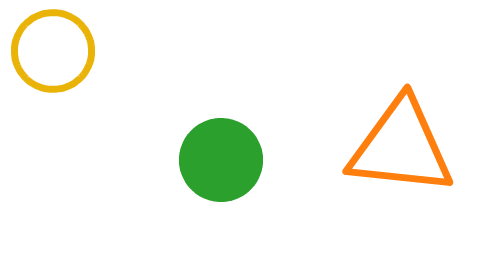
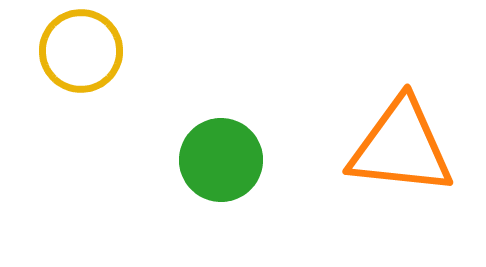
yellow circle: moved 28 px right
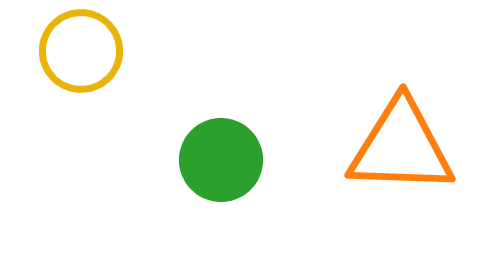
orange triangle: rotated 4 degrees counterclockwise
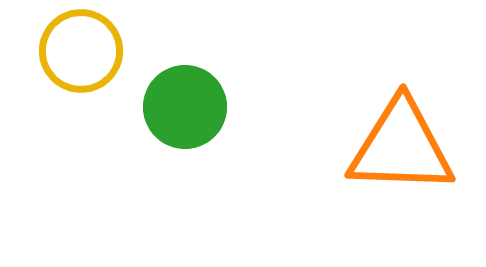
green circle: moved 36 px left, 53 px up
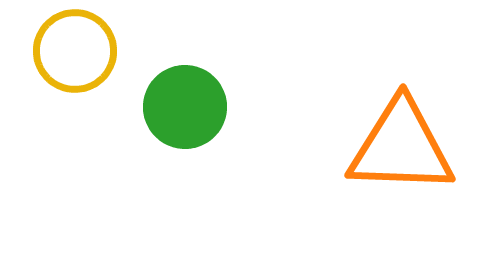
yellow circle: moved 6 px left
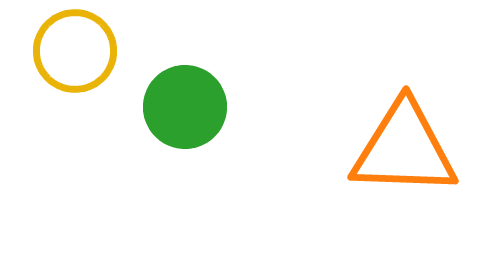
orange triangle: moved 3 px right, 2 px down
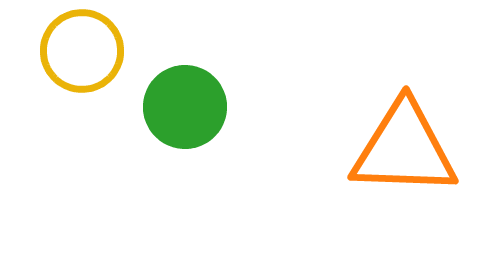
yellow circle: moved 7 px right
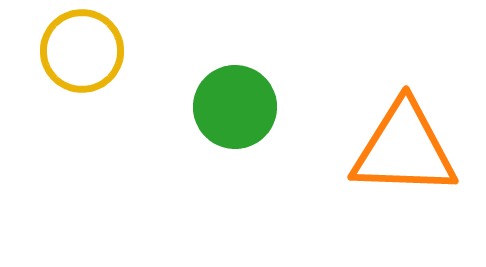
green circle: moved 50 px right
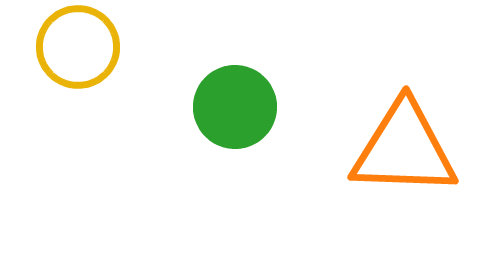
yellow circle: moved 4 px left, 4 px up
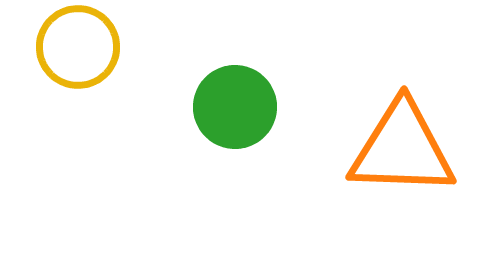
orange triangle: moved 2 px left
